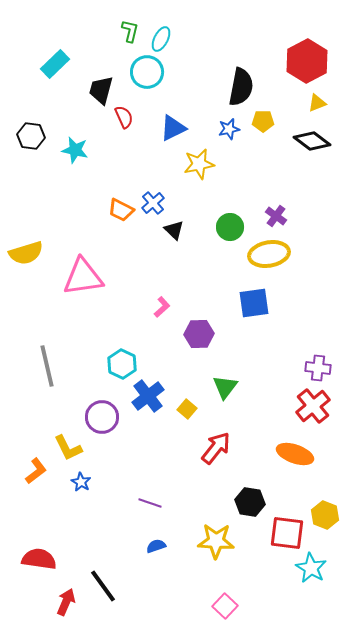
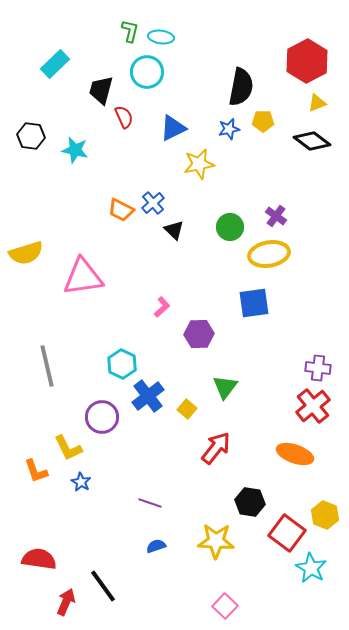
cyan ellipse at (161, 39): moved 2 px up; rotated 70 degrees clockwise
orange L-shape at (36, 471): rotated 108 degrees clockwise
red square at (287, 533): rotated 30 degrees clockwise
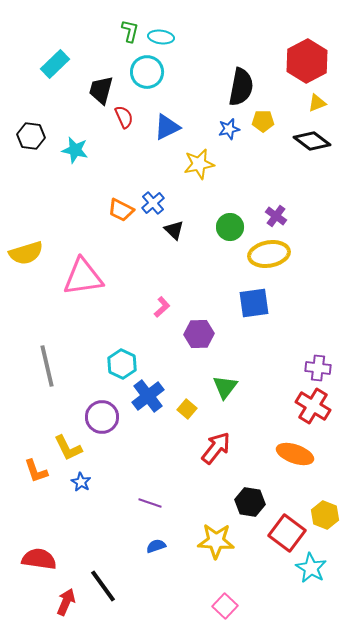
blue triangle at (173, 128): moved 6 px left, 1 px up
red cross at (313, 406): rotated 20 degrees counterclockwise
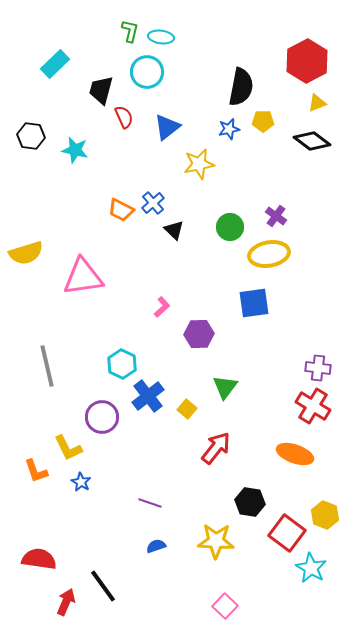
blue triangle at (167, 127): rotated 12 degrees counterclockwise
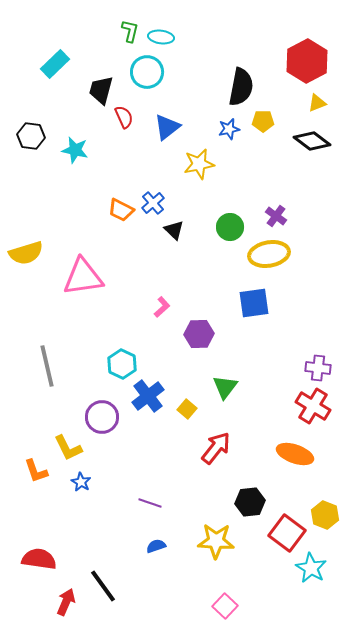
black hexagon at (250, 502): rotated 16 degrees counterclockwise
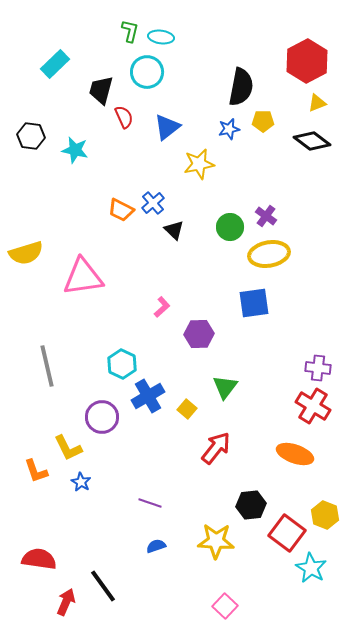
purple cross at (276, 216): moved 10 px left
blue cross at (148, 396): rotated 8 degrees clockwise
black hexagon at (250, 502): moved 1 px right, 3 px down
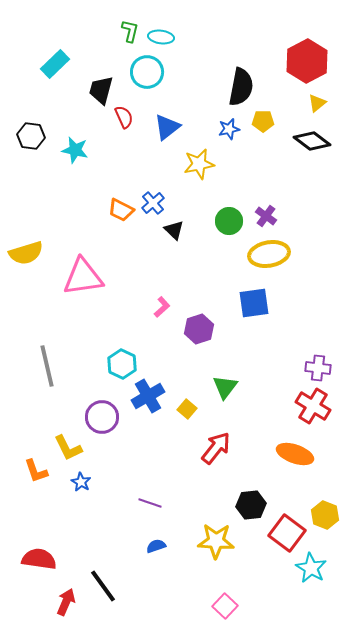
yellow triangle at (317, 103): rotated 18 degrees counterclockwise
green circle at (230, 227): moved 1 px left, 6 px up
purple hexagon at (199, 334): moved 5 px up; rotated 16 degrees counterclockwise
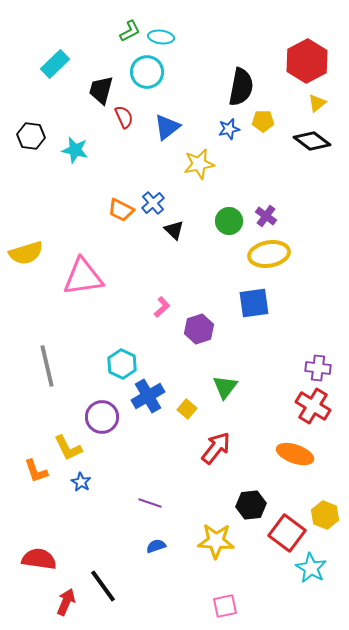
green L-shape at (130, 31): rotated 50 degrees clockwise
pink square at (225, 606): rotated 35 degrees clockwise
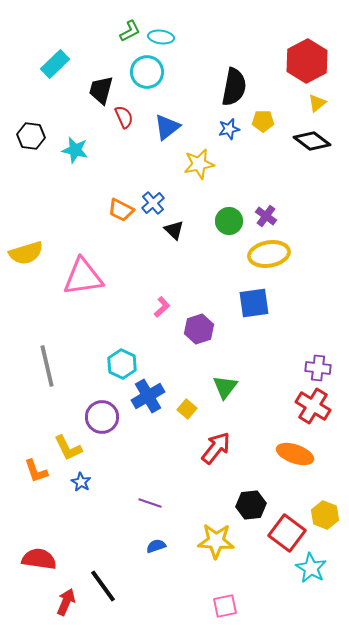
black semicircle at (241, 87): moved 7 px left
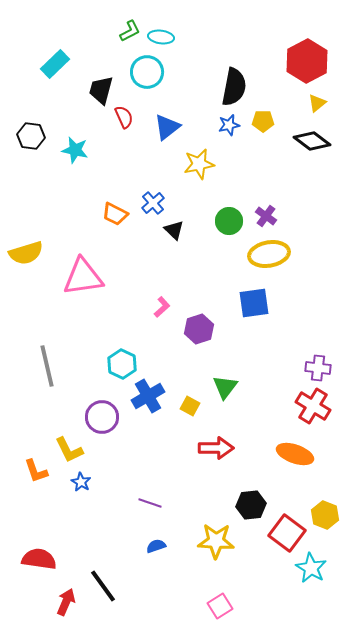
blue star at (229, 129): moved 4 px up
orange trapezoid at (121, 210): moved 6 px left, 4 px down
yellow square at (187, 409): moved 3 px right, 3 px up; rotated 12 degrees counterclockwise
yellow L-shape at (68, 448): moved 1 px right, 2 px down
red arrow at (216, 448): rotated 52 degrees clockwise
pink square at (225, 606): moved 5 px left; rotated 20 degrees counterclockwise
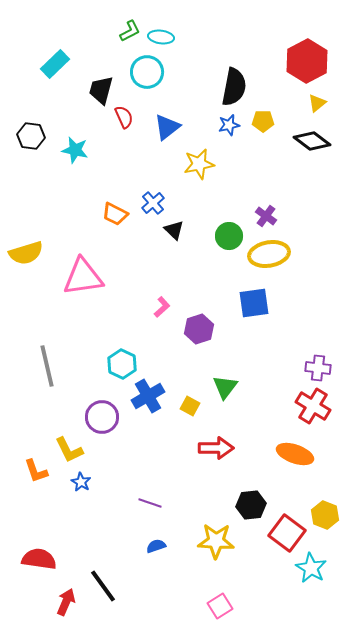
green circle at (229, 221): moved 15 px down
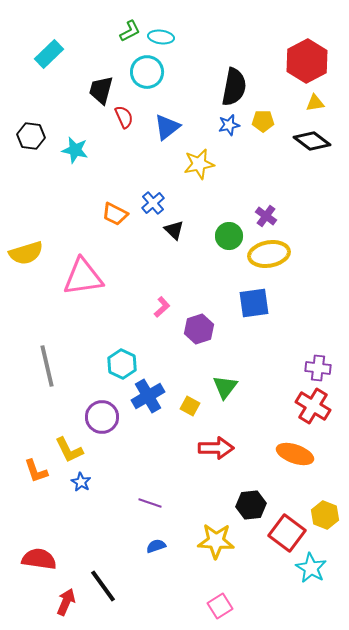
cyan rectangle at (55, 64): moved 6 px left, 10 px up
yellow triangle at (317, 103): moved 2 px left; rotated 30 degrees clockwise
